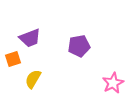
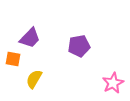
purple trapezoid: rotated 25 degrees counterclockwise
orange square: rotated 28 degrees clockwise
yellow semicircle: moved 1 px right
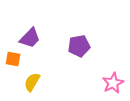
yellow semicircle: moved 2 px left, 3 px down
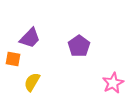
purple pentagon: rotated 25 degrees counterclockwise
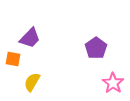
purple pentagon: moved 17 px right, 2 px down
pink star: rotated 10 degrees counterclockwise
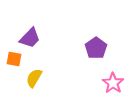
orange square: moved 1 px right
yellow semicircle: moved 2 px right, 4 px up
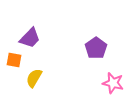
orange square: moved 1 px down
pink star: rotated 20 degrees counterclockwise
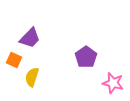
purple pentagon: moved 10 px left, 9 px down
orange square: rotated 14 degrees clockwise
yellow semicircle: moved 2 px left, 1 px up; rotated 12 degrees counterclockwise
